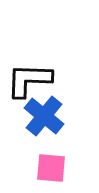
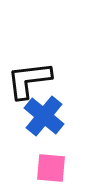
black L-shape: rotated 9 degrees counterclockwise
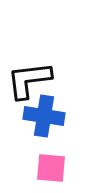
blue cross: rotated 30 degrees counterclockwise
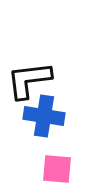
pink square: moved 6 px right, 1 px down
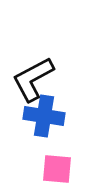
black L-shape: moved 4 px right, 1 px up; rotated 21 degrees counterclockwise
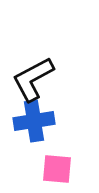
blue cross: moved 10 px left, 5 px down; rotated 18 degrees counterclockwise
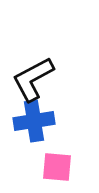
pink square: moved 2 px up
